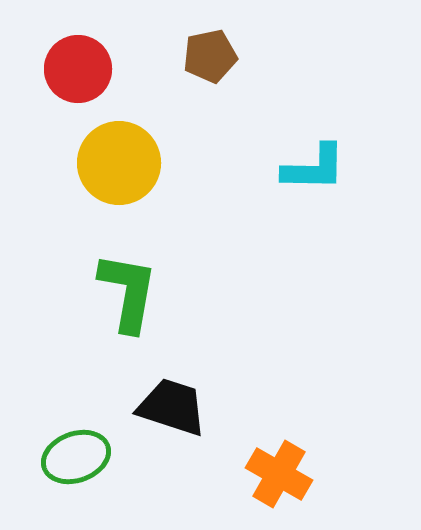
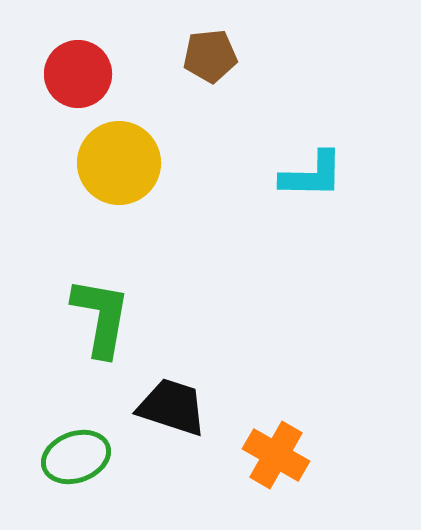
brown pentagon: rotated 6 degrees clockwise
red circle: moved 5 px down
cyan L-shape: moved 2 px left, 7 px down
green L-shape: moved 27 px left, 25 px down
orange cross: moved 3 px left, 19 px up
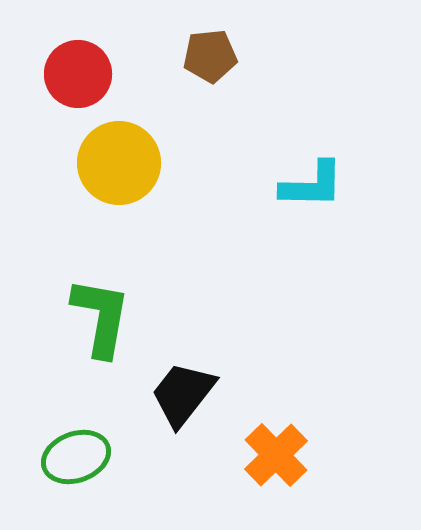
cyan L-shape: moved 10 px down
black trapezoid: moved 11 px right, 13 px up; rotated 70 degrees counterclockwise
orange cross: rotated 16 degrees clockwise
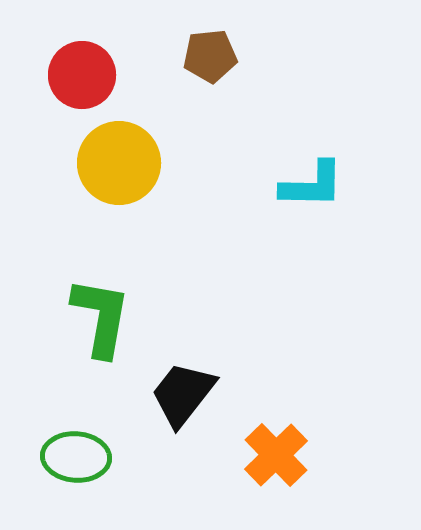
red circle: moved 4 px right, 1 px down
green ellipse: rotated 24 degrees clockwise
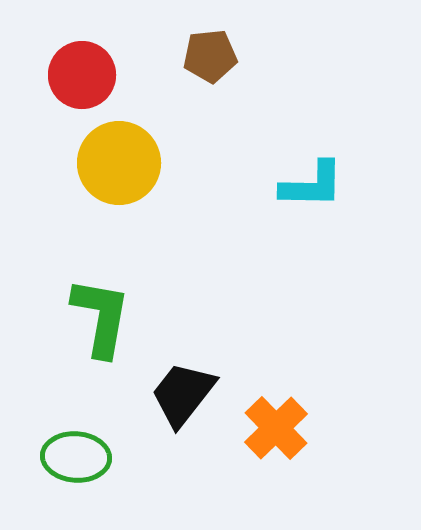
orange cross: moved 27 px up
